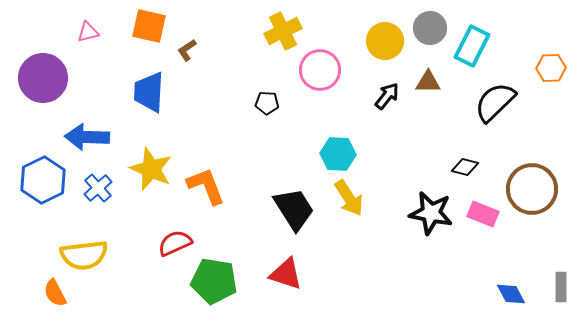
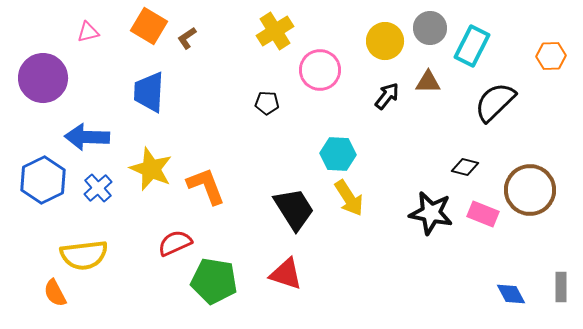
orange square: rotated 18 degrees clockwise
yellow cross: moved 8 px left; rotated 6 degrees counterclockwise
brown L-shape: moved 12 px up
orange hexagon: moved 12 px up
brown circle: moved 2 px left, 1 px down
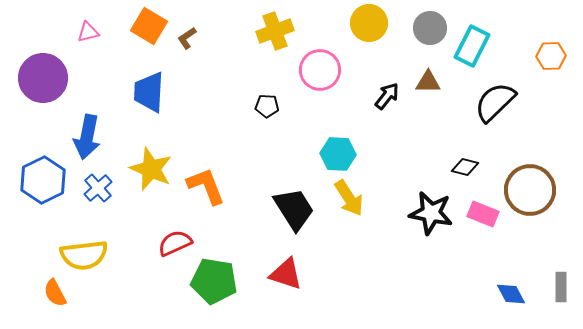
yellow cross: rotated 12 degrees clockwise
yellow circle: moved 16 px left, 18 px up
black pentagon: moved 3 px down
blue arrow: rotated 81 degrees counterclockwise
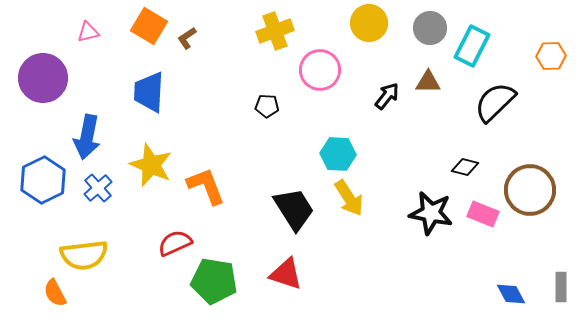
yellow star: moved 4 px up
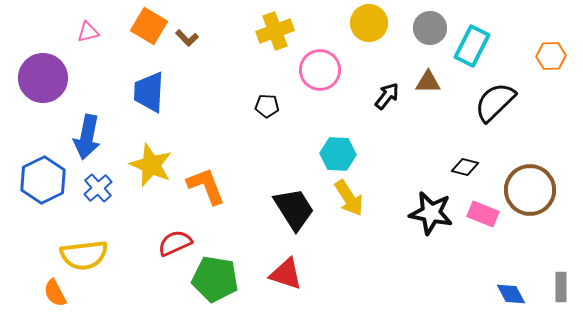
brown L-shape: rotated 100 degrees counterclockwise
green pentagon: moved 1 px right, 2 px up
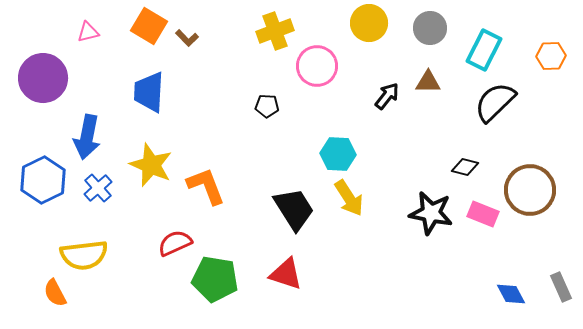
cyan rectangle: moved 12 px right, 4 px down
pink circle: moved 3 px left, 4 px up
gray rectangle: rotated 24 degrees counterclockwise
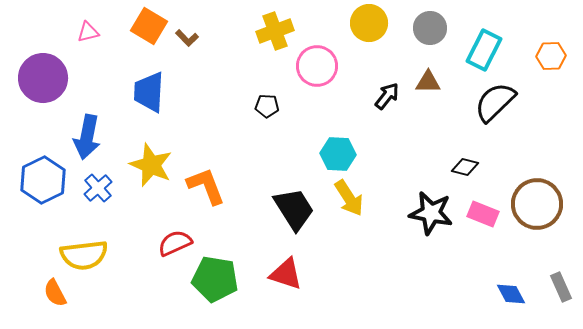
brown circle: moved 7 px right, 14 px down
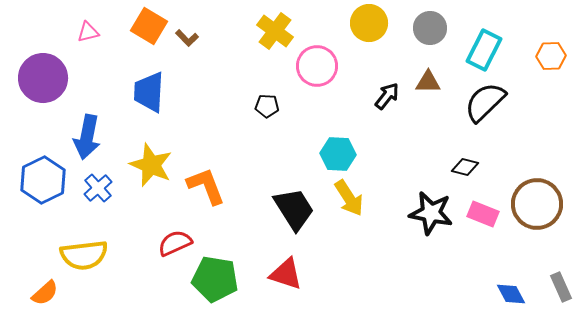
yellow cross: rotated 33 degrees counterclockwise
black semicircle: moved 10 px left
orange semicircle: moved 10 px left; rotated 104 degrees counterclockwise
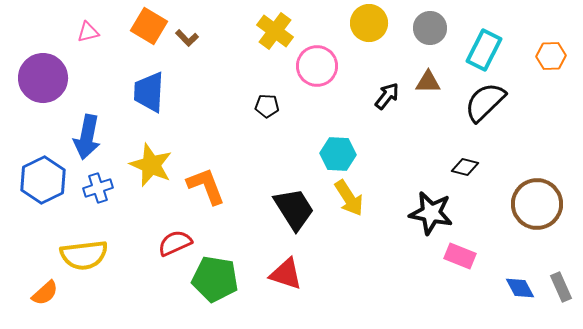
blue cross: rotated 24 degrees clockwise
pink rectangle: moved 23 px left, 42 px down
blue diamond: moved 9 px right, 6 px up
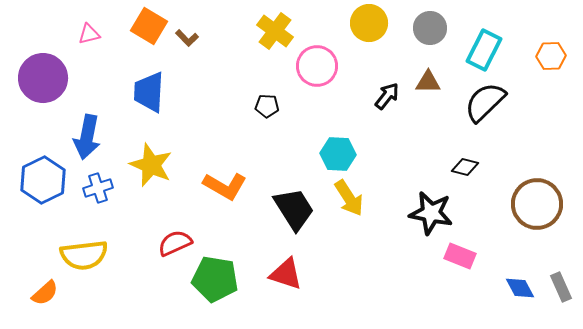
pink triangle: moved 1 px right, 2 px down
orange L-shape: moved 19 px right; rotated 141 degrees clockwise
